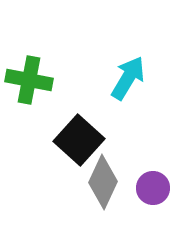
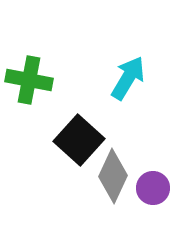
gray diamond: moved 10 px right, 6 px up
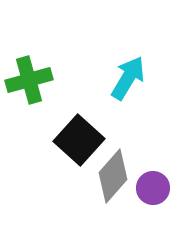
green cross: rotated 27 degrees counterclockwise
gray diamond: rotated 16 degrees clockwise
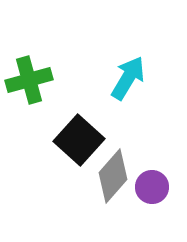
purple circle: moved 1 px left, 1 px up
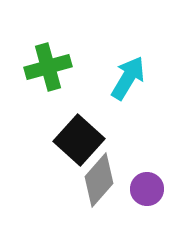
green cross: moved 19 px right, 13 px up
gray diamond: moved 14 px left, 4 px down
purple circle: moved 5 px left, 2 px down
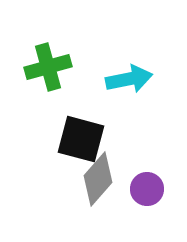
cyan arrow: moved 1 px right, 1 px down; rotated 48 degrees clockwise
black square: moved 2 px right, 1 px up; rotated 27 degrees counterclockwise
gray diamond: moved 1 px left, 1 px up
